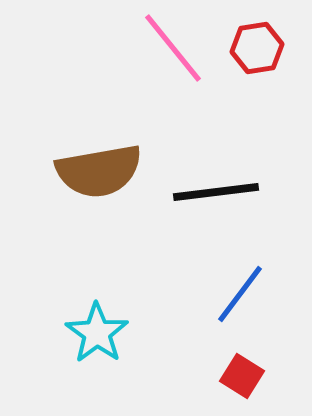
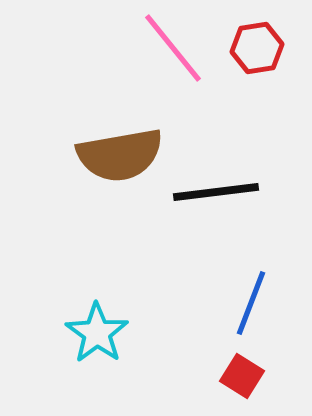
brown semicircle: moved 21 px right, 16 px up
blue line: moved 11 px right, 9 px down; rotated 16 degrees counterclockwise
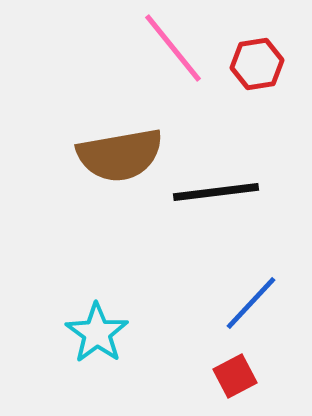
red hexagon: moved 16 px down
blue line: rotated 22 degrees clockwise
red square: moved 7 px left; rotated 30 degrees clockwise
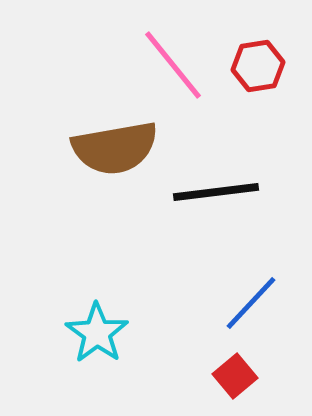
pink line: moved 17 px down
red hexagon: moved 1 px right, 2 px down
brown semicircle: moved 5 px left, 7 px up
red square: rotated 12 degrees counterclockwise
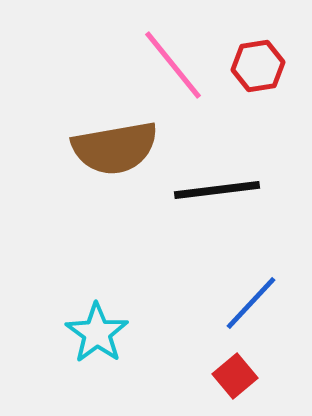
black line: moved 1 px right, 2 px up
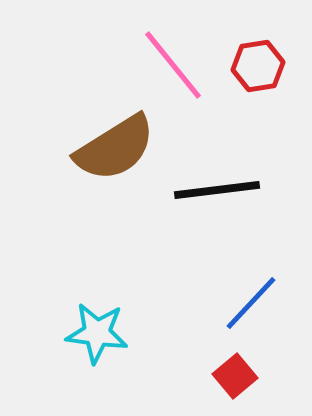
brown semicircle: rotated 22 degrees counterclockwise
cyan star: rotated 28 degrees counterclockwise
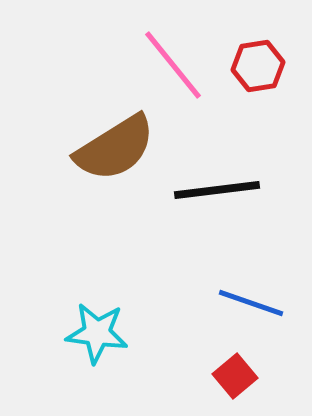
blue line: rotated 66 degrees clockwise
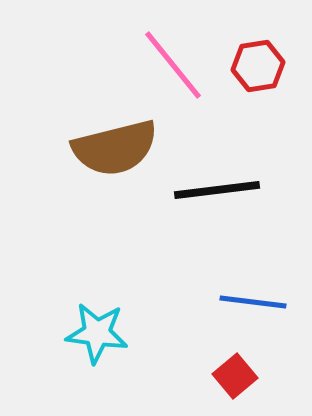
brown semicircle: rotated 18 degrees clockwise
blue line: moved 2 px right, 1 px up; rotated 12 degrees counterclockwise
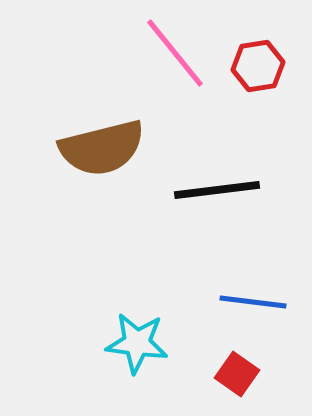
pink line: moved 2 px right, 12 px up
brown semicircle: moved 13 px left
cyan star: moved 40 px right, 10 px down
red square: moved 2 px right, 2 px up; rotated 15 degrees counterclockwise
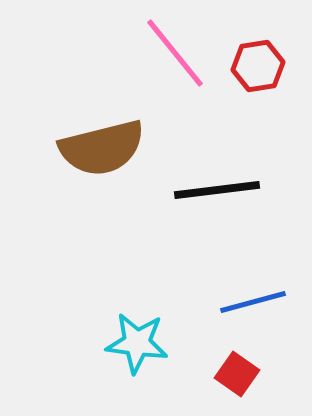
blue line: rotated 22 degrees counterclockwise
